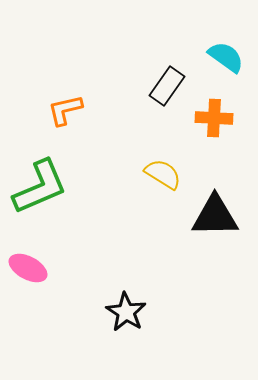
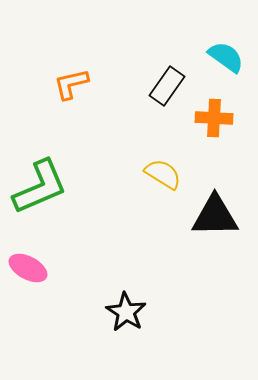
orange L-shape: moved 6 px right, 26 px up
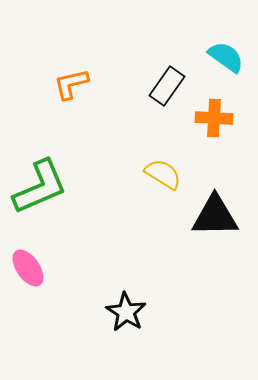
pink ellipse: rotated 27 degrees clockwise
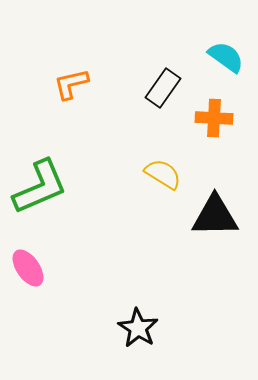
black rectangle: moved 4 px left, 2 px down
black star: moved 12 px right, 16 px down
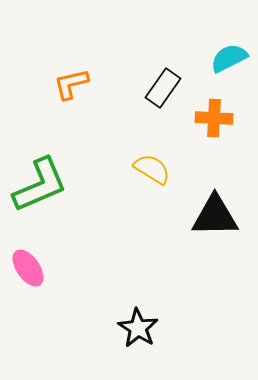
cyan semicircle: moved 3 px right, 1 px down; rotated 63 degrees counterclockwise
yellow semicircle: moved 11 px left, 5 px up
green L-shape: moved 2 px up
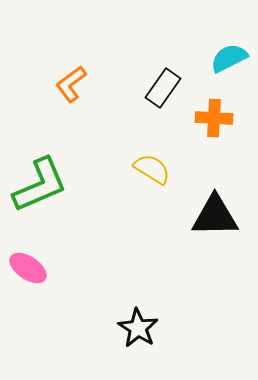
orange L-shape: rotated 24 degrees counterclockwise
pink ellipse: rotated 21 degrees counterclockwise
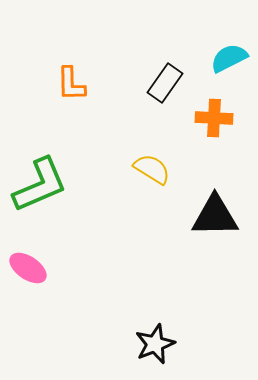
orange L-shape: rotated 54 degrees counterclockwise
black rectangle: moved 2 px right, 5 px up
black star: moved 17 px right, 16 px down; rotated 18 degrees clockwise
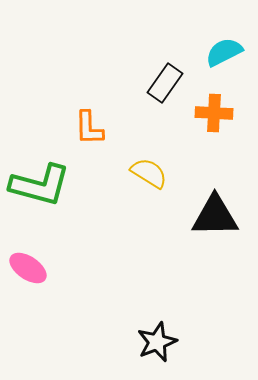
cyan semicircle: moved 5 px left, 6 px up
orange L-shape: moved 18 px right, 44 px down
orange cross: moved 5 px up
yellow semicircle: moved 3 px left, 4 px down
green L-shape: rotated 38 degrees clockwise
black star: moved 2 px right, 2 px up
